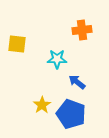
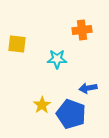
blue arrow: moved 11 px right, 6 px down; rotated 48 degrees counterclockwise
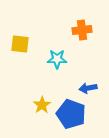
yellow square: moved 3 px right
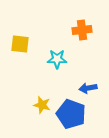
yellow star: rotated 24 degrees counterclockwise
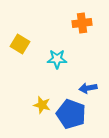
orange cross: moved 7 px up
yellow square: rotated 24 degrees clockwise
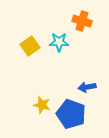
orange cross: moved 2 px up; rotated 24 degrees clockwise
yellow square: moved 10 px right, 2 px down; rotated 24 degrees clockwise
cyan star: moved 2 px right, 17 px up
blue arrow: moved 1 px left, 1 px up
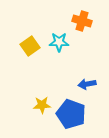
blue arrow: moved 3 px up
yellow star: rotated 18 degrees counterclockwise
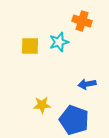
cyan star: rotated 18 degrees counterclockwise
yellow square: rotated 36 degrees clockwise
blue pentagon: moved 3 px right, 6 px down
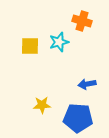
blue pentagon: moved 4 px right, 2 px up; rotated 16 degrees counterclockwise
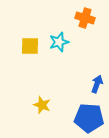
orange cross: moved 3 px right, 3 px up
blue arrow: moved 10 px right; rotated 120 degrees clockwise
yellow star: rotated 24 degrees clockwise
blue pentagon: moved 11 px right
